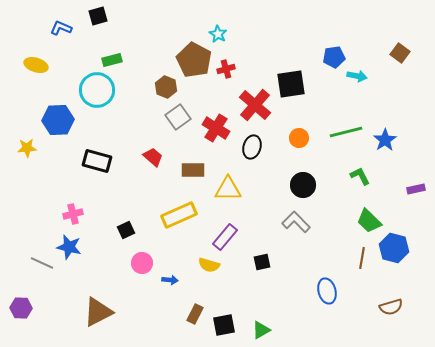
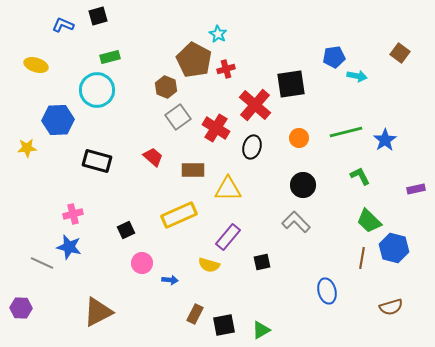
blue L-shape at (61, 28): moved 2 px right, 3 px up
green rectangle at (112, 60): moved 2 px left, 3 px up
purple rectangle at (225, 237): moved 3 px right
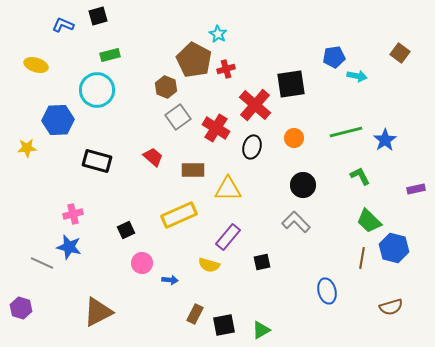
green rectangle at (110, 57): moved 2 px up
orange circle at (299, 138): moved 5 px left
purple hexagon at (21, 308): rotated 15 degrees clockwise
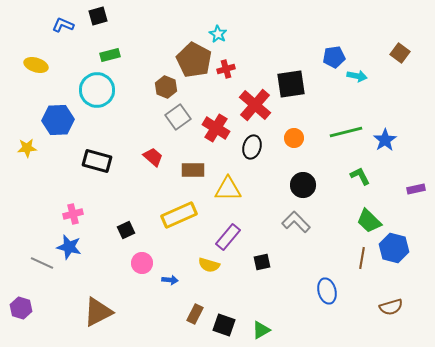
black square at (224, 325): rotated 30 degrees clockwise
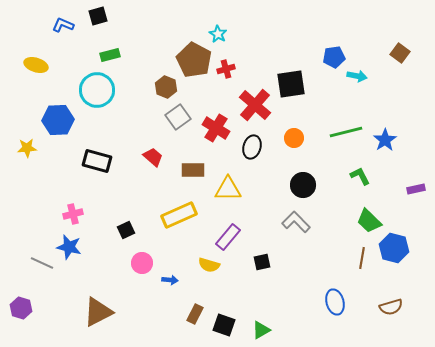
blue ellipse at (327, 291): moved 8 px right, 11 px down
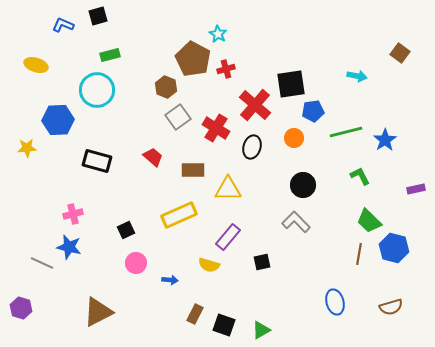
blue pentagon at (334, 57): moved 21 px left, 54 px down
brown pentagon at (194, 60): moved 1 px left, 1 px up
brown line at (362, 258): moved 3 px left, 4 px up
pink circle at (142, 263): moved 6 px left
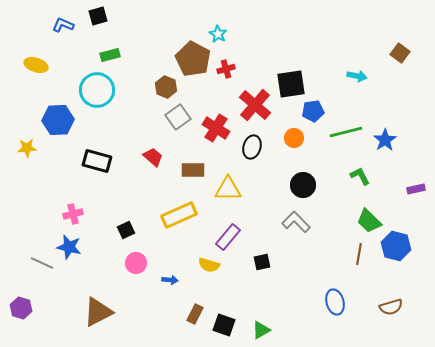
blue hexagon at (394, 248): moved 2 px right, 2 px up
